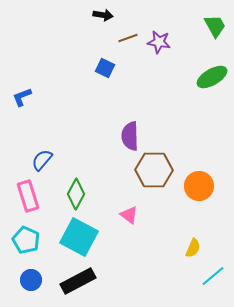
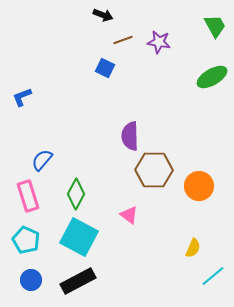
black arrow: rotated 12 degrees clockwise
brown line: moved 5 px left, 2 px down
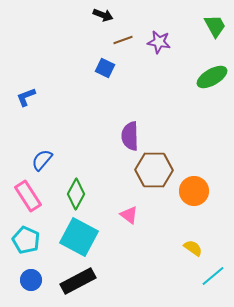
blue L-shape: moved 4 px right
orange circle: moved 5 px left, 5 px down
pink rectangle: rotated 16 degrees counterclockwise
yellow semicircle: rotated 78 degrees counterclockwise
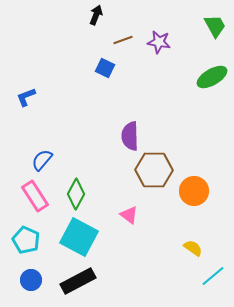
black arrow: moved 7 px left; rotated 90 degrees counterclockwise
pink rectangle: moved 7 px right
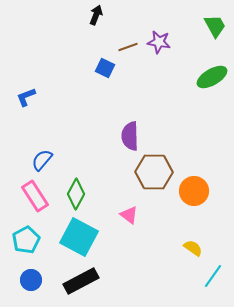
brown line: moved 5 px right, 7 px down
brown hexagon: moved 2 px down
cyan pentagon: rotated 20 degrees clockwise
cyan line: rotated 15 degrees counterclockwise
black rectangle: moved 3 px right
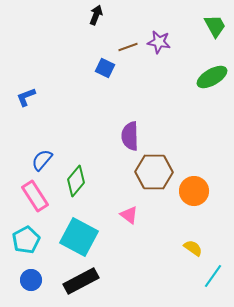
green diamond: moved 13 px up; rotated 12 degrees clockwise
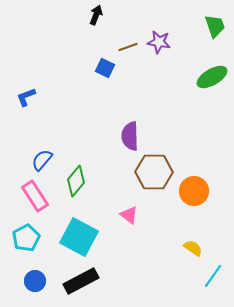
green trapezoid: rotated 10 degrees clockwise
cyan pentagon: moved 2 px up
blue circle: moved 4 px right, 1 px down
